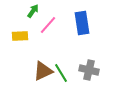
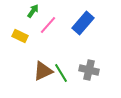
blue rectangle: moved 1 px right; rotated 50 degrees clockwise
yellow rectangle: rotated 28 degrees clockwise
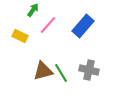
green arrow: moved 1 px up
blue rectangle: moved 3 px down
brown triangle: rotated 10 degrees clockwise
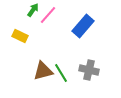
pink line: moved 10 px up
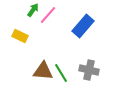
brown triangle: rotated 20 degrees clockwise
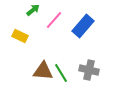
green arrow: rotated 16 degrees clockwise
pink line: moved 6 px right, 5 px down
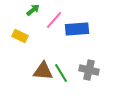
blue rectangle: moved 6 px left, 3 px down; rotated 45 degrees clockwise
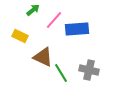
brown triangle: moved 14 px up; rotated 20 degrees clockwise
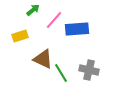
yellow rectangle: rotated 42 degrees counterclockwise
brown triangle: moved 2 px down
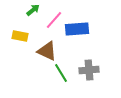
yellow rectangle: rotated 28 degrees clockwise
brown triangle: moved 4 px right, 8 px up
gray cross: rotated 18 degrees counterclockwise
